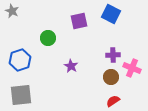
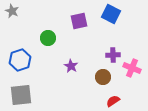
brown circle: moved 8 px left
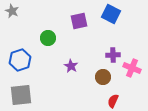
red semicircle: rotated 32 degrees counterclockwise
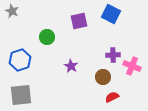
green circle: moved 1 px left, 1 px up
pink cross: moved 2 px up
red semicircle: moved 1 px left, 4 px up; rotated 40 degrees clockwise
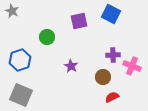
gray square: rotated 30 degrees clockwise
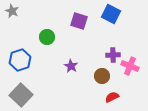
purple square: rotated 30 degrees clockwise
pink cross: moved 2 px left
brown circle: moved 1 px left, 1 px up
gray square: rotated 20 degrees clockwise
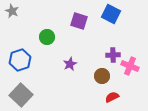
purple star: moved 1 px left, 2 px up; rotated 16 degrees clockwise
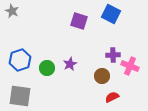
green circle: moved 31 px down
gray square: moved 1 px left, 1 px down; rotated 35 degrees counterclockwise
